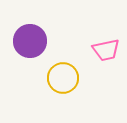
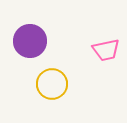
yellow circle: moved 11 px left, 6 px down
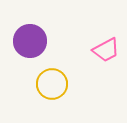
pink trapezoid: rotated 16 degrees counterclockwise
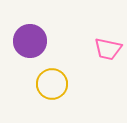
pink trapezoid: moved 2 px right, 1 px up; rotated 40 degrees clockwise
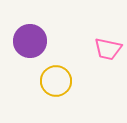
yellow circle: moved 4 px right, 3 px up
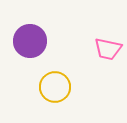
yellow circle: moved 1 px left, 6 px down
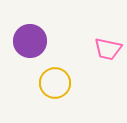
yellow circle: moved 4 px up
